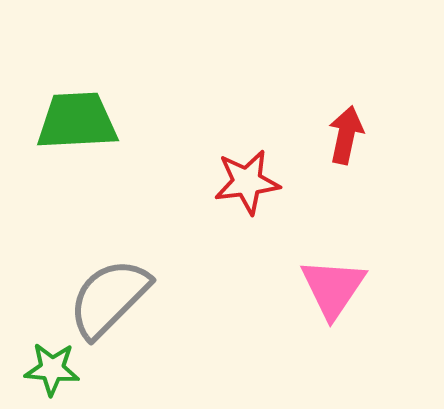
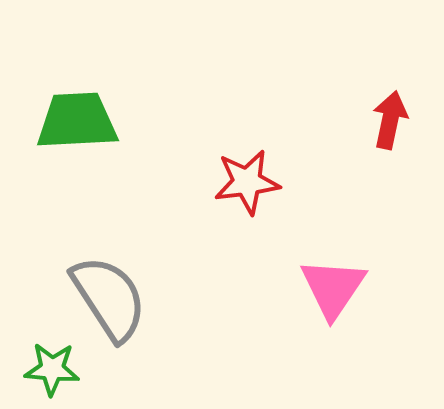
red arrow: moved 44 px right, 15 px up
gray semicircle: rotated 102 degrees clockwise
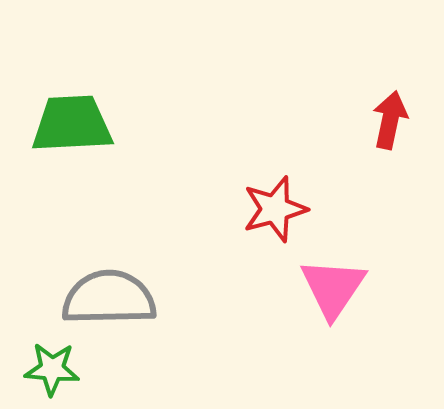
green trapezoid: moved 5 px left, 3 px down
red star: moved 28 px right, 27 px down; rotated 8 degrees counterclockwise
gray semicircle: rotated 58 degrees counterclockwise
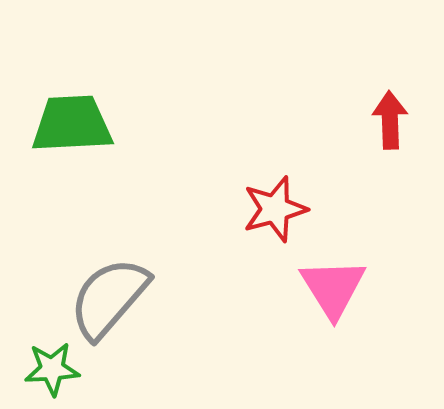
red arrow: rotated 14 degrees counterclockwise
pink triangle: rotated 6 degrees counterclockwise
gray semicircle: rotated 48 degrees counterclockwise
green star: rotated 8 degrees counterclockwise
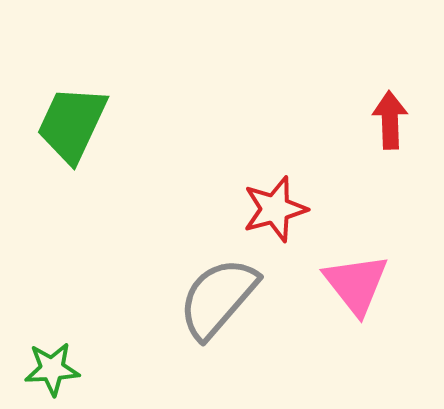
green trapezoid: rotated 62 degrees counterclockwise
pink triangle: moved 23 px right, 4 px up; rotated 6 degrees counterclockwise
gray semicircle: moved 109 px right
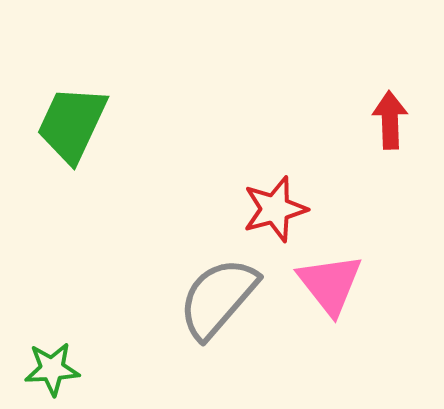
pink triangle: moved 26 px left
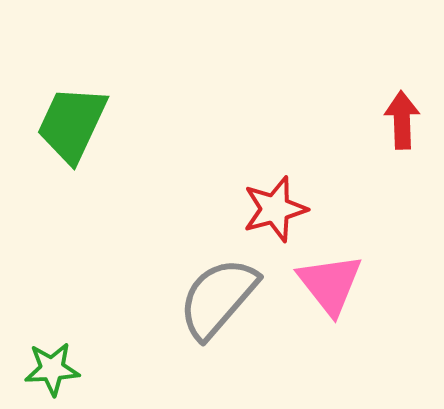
red arrow: moved 12 px right
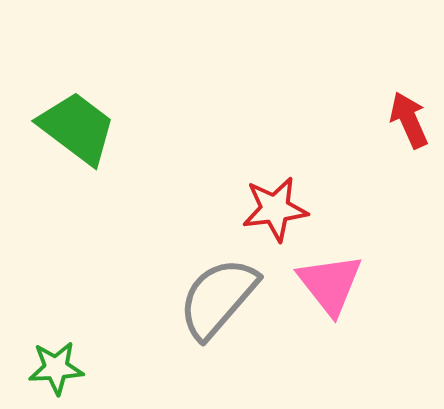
red arrow: moved 7 px right; rotated 22 degrees counterclockwise
green trapezoid: moved 5 px right, 4 px down; rotated 102 degrees clockwise
red star: rotated 8 degrees clockwise
green star: moved 4 px right, 1 px up
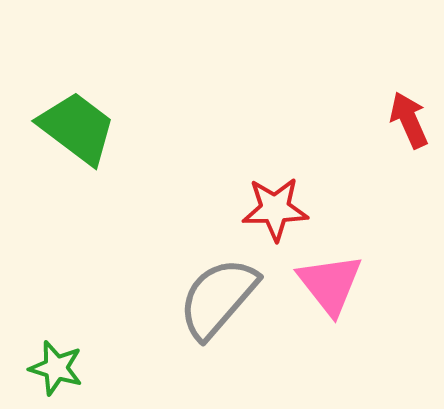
red star: rotated 6 degrees clockwise
green star: rotated 20 degrees clockwise
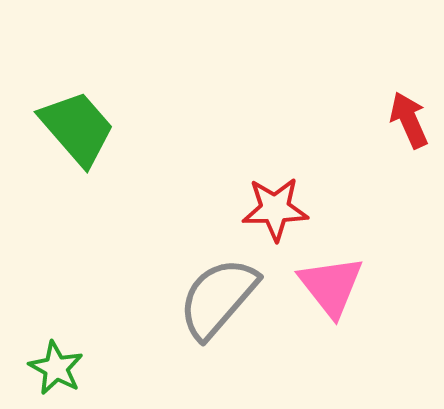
green trapezoid: rotated 12 degrees clockwise
pink triangle: moved 1 px right, 2 px down
green star: rotated 12 degrees clockwise
